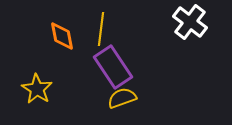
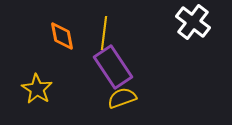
white cross: moved 3 px right
yellow line: moved 3 px right, 4 px down
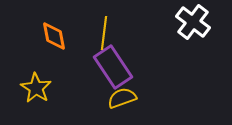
orange diamond: moved 8 px left
yellow star: moved 1 px left, 1 px up
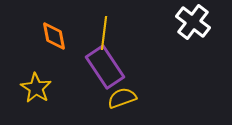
purple rectangle: moved 8 px left
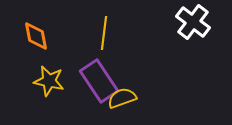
orange diamond: moved 18 px left
purple rectangle: moved 6 px left, 14 px down
yellow star: moved 13 px right, 7 px up; rotated 20 degrees counterclockwise
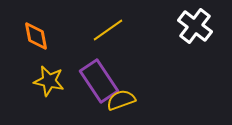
white cross: moved 2 px right, 4 px down
yellow line: moved 4 px right, 3 px up; rotated 48 degrees clockwise
yellow semicircle: moved 1 px left, 2 px down
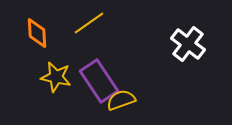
white cross: moved 7 px left, 18 px down
yellow line: moved 19 px left, 7 px up
orange diamond: moved 1 px right, 3 px up; rotated 8 degrees clockwise
yellow star: moved 7 px right, 4 px up
